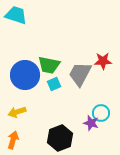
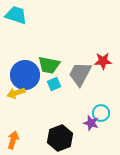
yellow arrow: moved 1 px left, 19 px up
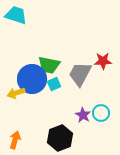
blue circle: moved 7 px right, 4 px down
purple star: moved 8 px left, 8 px up; rotated 14 degrees clockwise
orange arrow: moved 2 px right
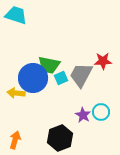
gray trapezoid: moved 1 px right, 1 px down
blue circle: moved 1 px right, 1 px up
cyan square: moved 7 px right, 6 px up
yellow arrow: rotated 24 degrees clockwise
cyan circle: moved 1 px up
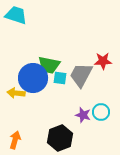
cyan square: moved 1 px left; rotated 32 degrees clockwise
purple star: rotated 14 degrees counterclockwise
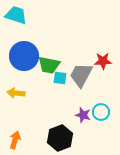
blue circle: moved 9 px left, 22 px up
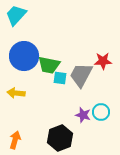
cyan trapezoid: rotated 65 degrees counterclockwise
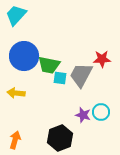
red star: moved 1 px left, 2 px up
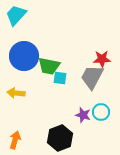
green trapezoid: moved 1 px down
gray trapezoid: moved 11 px right, 2 px down
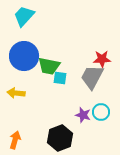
cyan trapezoid: moved 8 px right, 1 px down
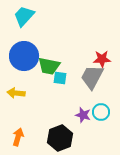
orange arrow: moved 3 px right, 3 px up
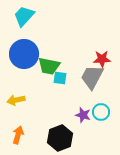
blue circle: moved 2 px up
yellow arrow: moved 7 px down; rotated 18 degrees counterclockwise
orange arrow: moved 2 px up
